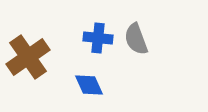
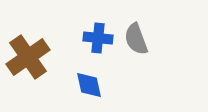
blue diamond: rotated 12 degrees clockwise
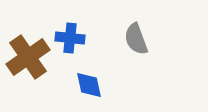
blue cross: moved 28 px left
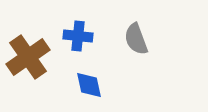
blue cross: moved 8 px right, 2 px up
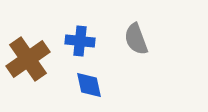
blue cross: moved 2 px right, 5 px down
brown cross: moved 2 px down
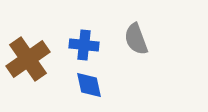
blue cross: moved 4 px right, 4 px down
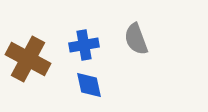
blue cross: rotated 16 degrees counterclockwise
brown cross: rotated 27 degrees counterclockwise
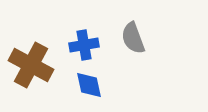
gray semicircle: moved 3 px left, 1 px up
brown cross: moved 3 px right, 6 px down
